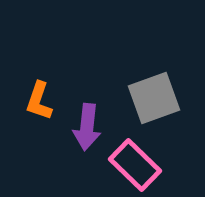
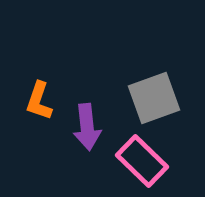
purple arrow: rotated 12 degrees counterclockwise
pink rectangle: moved 7 px right, 4 px up
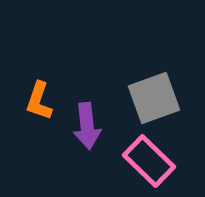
purple arrow: moved 1 px up
pink rectangle: moved 7 px right
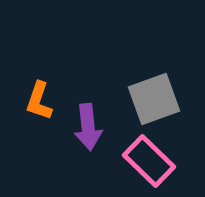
gray square: moved 1 px down
purple arrow: moved 1 px right, 1 px down
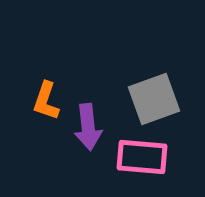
orange L-shape: moved 7 px right
pink rectangle: moved 7 px left, 4 px up; rotated 39 degrees counterclockwise
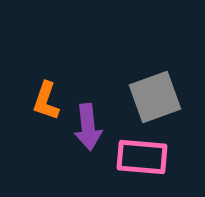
gray square: moved 1 px right, 2 px up
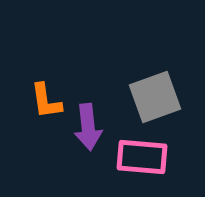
orange L-shape: rotated 27 degrees counterclockwise
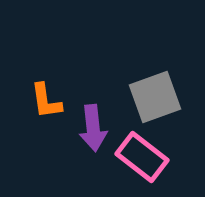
purple arrow: moved 5 px right, 1 px down
pink rectangle: rotated 33 degrees clockwise
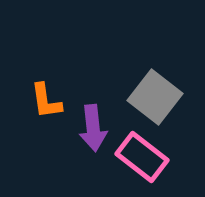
gray square: rotated 32 degrees counterclockwise
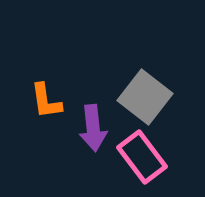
gray square: moved 10 px left
pink rectangle: rotated 15 degrees clockwise
